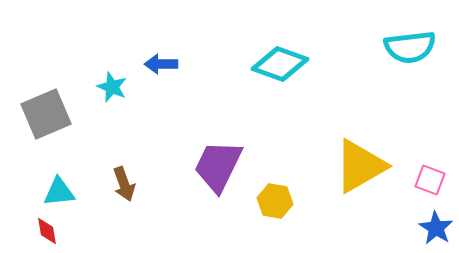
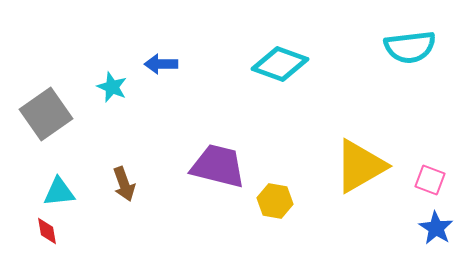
gray square: rotated 12 degrees counterclockwise
purple trapezoid: rotated 78 degrees clockwise
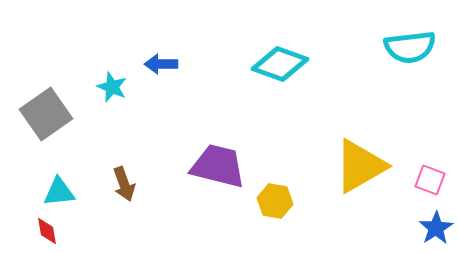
blue star: rotated 8 degrees clockwise
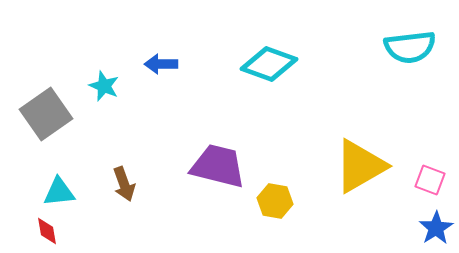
cyan diamond: moved 11 px left
cyan star: moved 8 px left, 1 px up
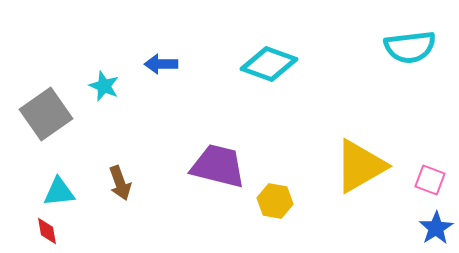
brown arrow: moved 4 px left, 1 px up
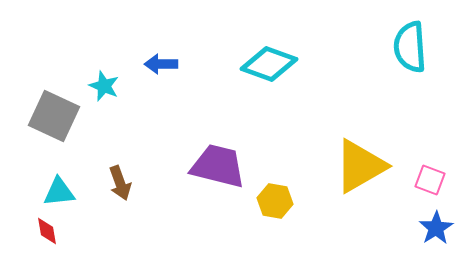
cyan semicircle: rotated 93 degrees clockwise
gray square: moved 8 px right, 2 px down; rotated 30 degrees counterclockwise
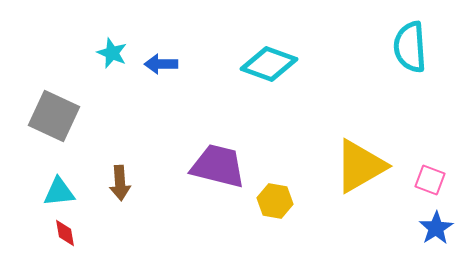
cyan star: moved 8 px right, 33 px up
brown arrow: rotated 16 degrees clockwise
red diamond: moved 18 px right, 2 px down
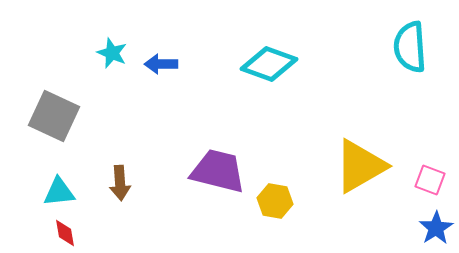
purple trapezoid: moved 5 px down
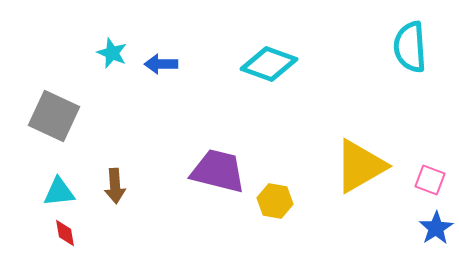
brown arrow: moved 5 px left, 3 px down
